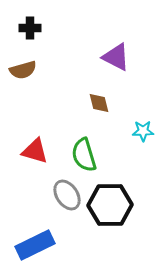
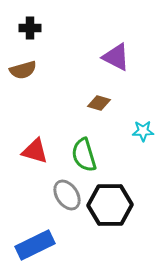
brown diamond: rotated 60 degrees counterclockwise
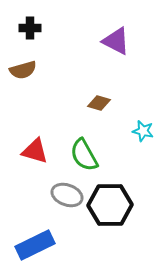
purple triangle: moved 16 px up
cyan star: rotated 15 degrees clockwise
green semicircle: rotated 12 degrees counterclockwise
gray ellipse: rotated 36 degrees counterclockwise
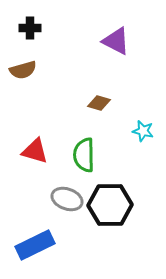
green semicircle: rotated 28 degrees clockwise
gray ellipse: moved 4 px down
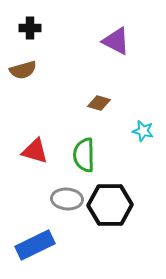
gray ellipse: rotated 16 degrees counterclockwise
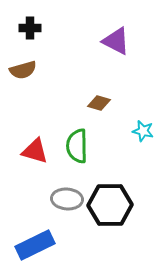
green semicircle: moved 7 px left, 9 px up
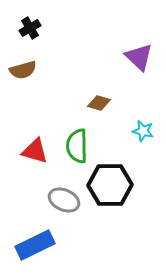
black cross: rotated 30 degrees counterclockwise
purple triangle: moved 23 px right, 16 px down; rotated 16 degrees clockwise
gray ellipse: moved 3 px left, 1 px down; rotated 20 degrees clockwise
black hexagon: moved 20 px up
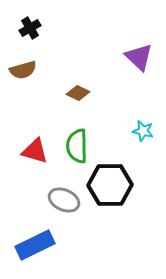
brown diamond: moved 21 px left, 10 px up; rotated 10 degrees clockwise
